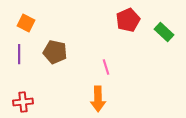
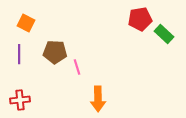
red pentagon: moved 12 px right, 1 px up; rotated 15 degrees clockwise
green rectangle: moved 2 px down
brown pentagon: rotated 10 degrees counterclockwise
pink line: moved 29 px left
red cross: moved 3 px left, 2 px up
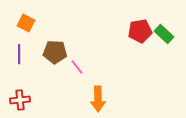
red pentagon: moved 12 px down
pink line: rotated 21 degrees counterclockwise
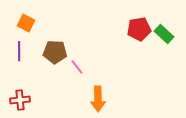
red pentagon: moved 1 px left, 2 px up
purple line: moved 3 px up
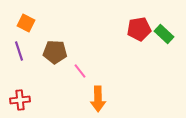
purple line: rotated 18 degrees counterclockwise
pink line: moved 3 px right, 4 px down
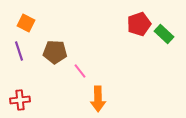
red pentagon: moved 5 px up; rotated 10 degrees counterclockwise
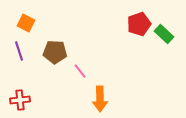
orange arrow: moved 2 px right
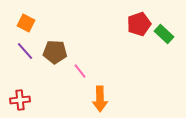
purple line: moved 6 px right; rotated 24 degrees counterclockwise
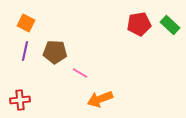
red pentagon: rotated 10 degrees clockwise
green rectangle: moved 6 px right, 9 px up
purple line: rotated 54 degrees clockwise
pink line: moved 2 px down; rotated 21 degrees counterclockwise
orange arrow: rotated 70 degrees clockwise
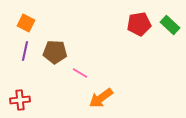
orange arrow: moved 1 px right, 1 px up; rotated 15 degrees counterclockwise
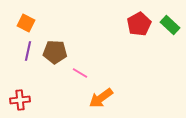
red pentagon: rotated 20 degrees counterclockwise
purple line: moved 3 px right
